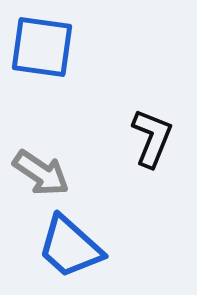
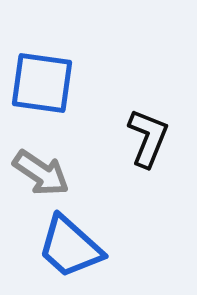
blue square: moved 36 px down
black L-shape: moved 4 px left
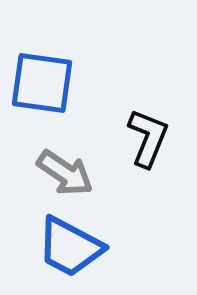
gray arrow: moved 24 px right
blue trapezoid: rotated 14 degrees counterclockwise
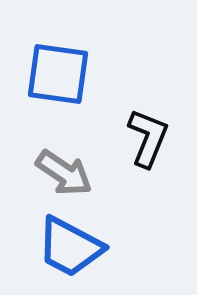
blue square: moved 16 px right, 9 px up
gray arrow: moved 1 px left
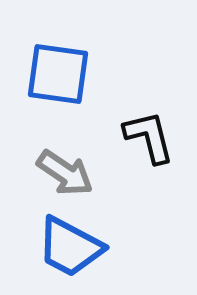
black L-shape: moved 1 px right, 1 px up; rotated 36 degrees counterclockwise
gray arrow: moved 1 px right
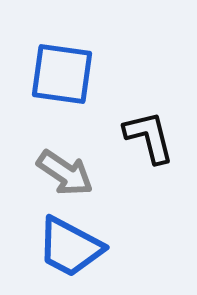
blue square: moved 4 px right
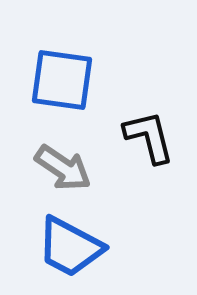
blue square: moved 6 px down
gray arrow: moved 2 px left, 5 px up
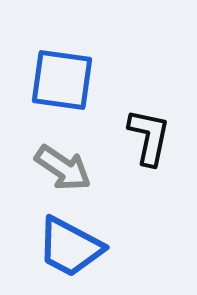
black L-shape: rotated 26 degrees clockwise
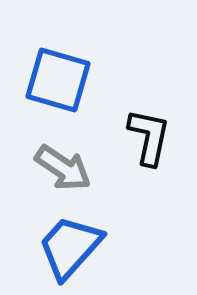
blue square: moved 4 px left; rotated 8 degrees clockwise
blue trapezoid: rotated 104 degrees clockwise
